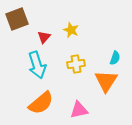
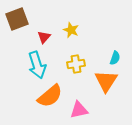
orange semicircle: moved 9 px right, 7 px up
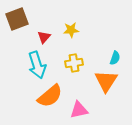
yellow star: rotated 28 degrees counterclockwise
yellow cross: moved 2 px left, 1 px up
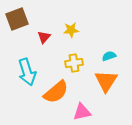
cyan semicircle: moved 6 px left, 2 px up; rotated 128 degrees counterclockwise
cyan arrow: moved 10 px left, 7 px down
orange semicircle: moved 6 px right, 4 px up
pink triangle: moved 3 px right, 2 px down
